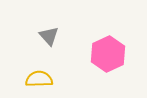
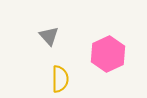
yellow semicircle: moved 21 px right; rotated 92 degrees clockwise
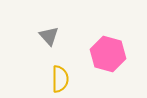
pink hexagon: rotated 20 degrees counterclockwise
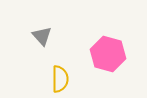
gray triangle: moved 7 px left
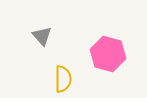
yellow semicircle: moved 3 px right
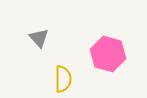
gray triangle: moved 3 px left, 2 px down
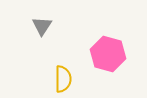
gray triangle: moved 3 px right, 12 px up; rotated 15 degrees clockwise
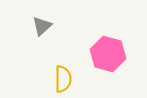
gray triangle: rotated 15 degrees clockwise
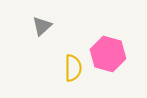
yellow semicircle: moved 10 px right, 11 px up
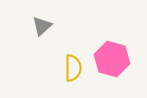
pink hexagon: moved 4 px right, 5 px down
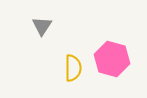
gray triangle: rotated 15 degrees counterclockwise
